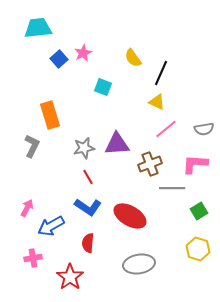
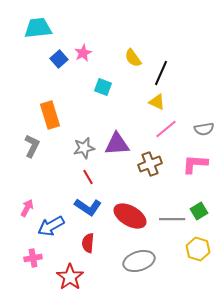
gray line: moved 31 px down
gray ellipse: moved 3 px up; rotated 8 degrees counterclockwise
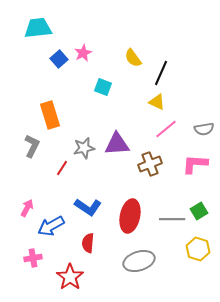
red line: moved 26 px left, 9 px up; rotated 63 degrees clockwise
red ellipse: rotated 72 degrees clockwise
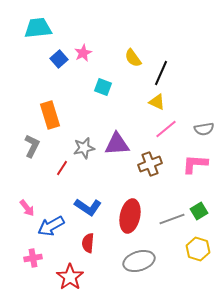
pink arrow: rotated 114 degrees clockwise
gray line: rotated 20 degrees counterclockwise
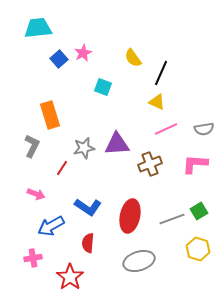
pink line: rotated 15 degrees clockwise
pink arrow: moved 9 px right, 14 px up; rotated 30 degrees counterclockwise
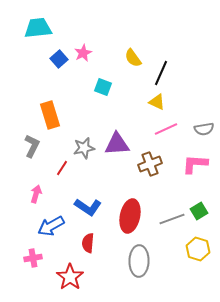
pink arrow: rotated 96 degrees counterclockwise
gray ellipse: rotated 72 degrees counterclockwise
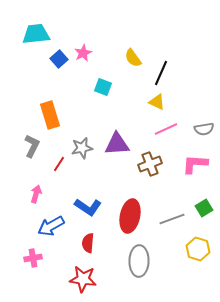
cyan trapezoid: moved 2 px left, 6 px down
gray star: moved 2 px left
red line: moved 3 px left, 4 px up
green square: moved 5 px right, 3 px up
red star: moved 13 px right, 2 px down; rotated 28 degrees counterclockwise
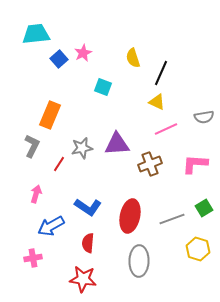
yellow semicircle: rotated 18 degrees clockwise
orange rectangle: rotated 40 degrees clockwise
gray semicircle: moved 12 px up
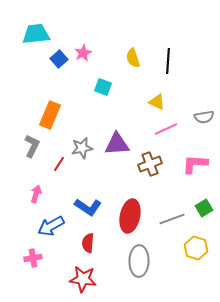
black line: moved 7 px right, 12 px up; rotated 20 degrees counterclockwise
yellow hexagon: moved 2 px left, 1 px up
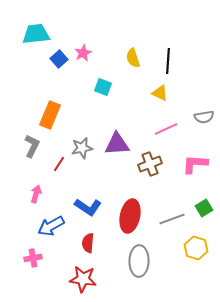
yellow triangle: moved 3 px right, 9 px up
